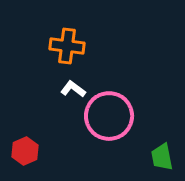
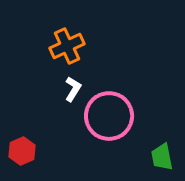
orange cross: rotated 32 degrees counterclockwise
white L-shape: rotated 85 degrees clockwise
red hexagon: moved 3 px left
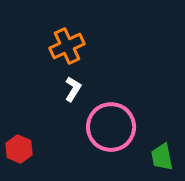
pink circle: moved 2 px right, 11 px down
red hexagon: moved 3 px left, 2 px up; rotated 12 degrees counterclockwise
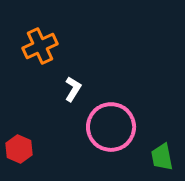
orange cross: moved 27 px left
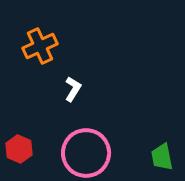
pink circle: moved 25 px left, 26 px down
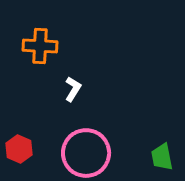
orange cross: rotated 28 degrees clockwise
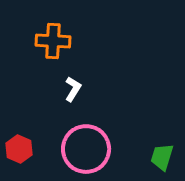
orange cross: moved 13 px right, 5 px up
pink circle: moved 4 px up
green trapezoid: rotated 28 degrees clockwise
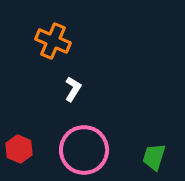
orange cross: rotated 20 degrees clockwise
pink circle: moved 2 px left, 1 px down
green trapezoid: moved 8 px left
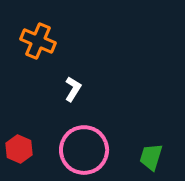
orange cross: moved 15 px left
green trapezoid: moved 3 px left
